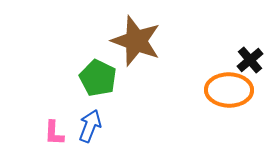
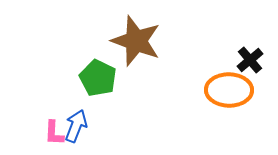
blue arrow: moved 14 px left
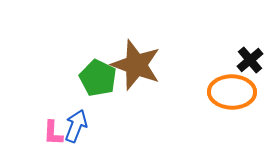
brown star: moved 24 px down
orange ellipse: moved 3 px right, 2 px down
pink L-shape: moved 1 px left
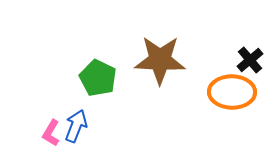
brown star: moved 24 px right, 5 px up; rotated 18 degrees counterclockwise
pink L-shape: moved 2 px left; rotated 28 degrees clockwise
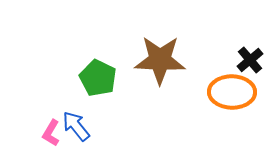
blue arrow: rotated 60 degrees counterclockwise
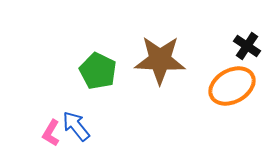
black cross: moved 3 px left, 14 px up; rotated 16 degrees counterclockwise
green pentagon: moved 7 px up
orange ellipse: moved 6 px up; rotated 30 degrees counterclockwise
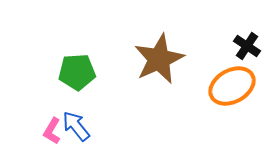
brown star: moved 1 px left, 1 px up; rotated 27 degrees counterclockwise
green pentagon: moved 21 px left, 1 px down; rotated 30 degrees counterclockwise
pink L-shape: moved 1 px right, 2 px up
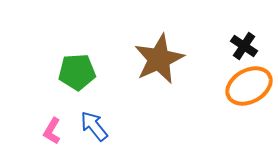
black cross: moved 3 px left
orange ellipse: moved 17 px right
blue arrow: moved 18 px right
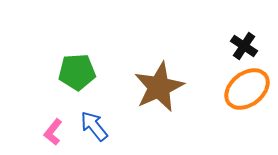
brown star: moved 28 px down
orange ellipse: moved 2 px left, 3 px down; rotated 9 degrees counterclockwise
pink L-shape: moved 1 px right, 1 px down; rotated 8 degrees clockwise
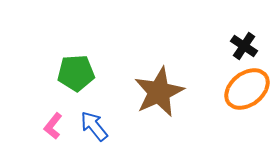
green pentagon: moved 1 px left, 1 px down
brown star: moved 5 px down
pink L-shape: moved 6 px up
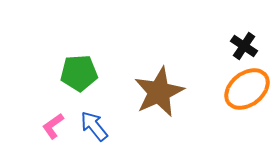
green pentagon: moved 3 px right
pink L-shape: rotated 16 degrees clockwise
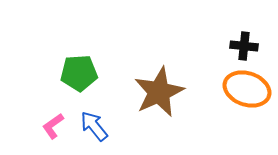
black cross: rotated 28 degrees counterclockwise
orange ellipse: rotated 57 degrees clockwise
